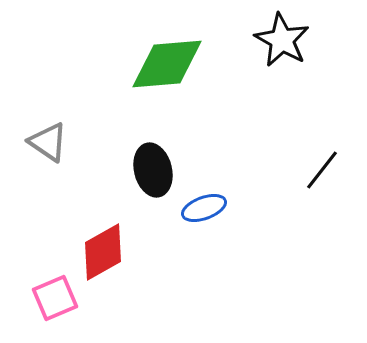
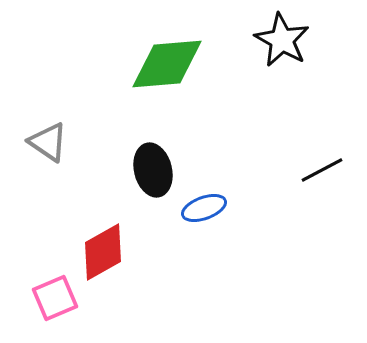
black line: rotated 24 degrees clockwise
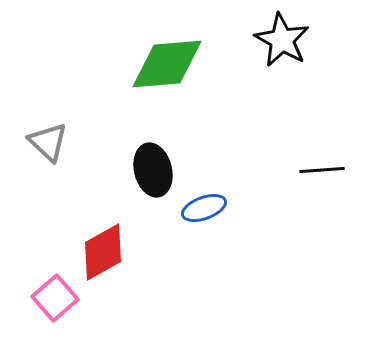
gray triangle: rotated 9 degrees clockwise
black line: rotated 24 degrees clockwise
pink square: rotated 18 degrees counterclockwise
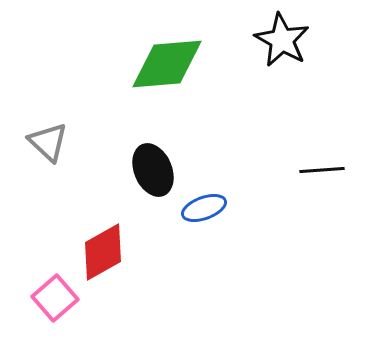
black ellipse: rotated 9 degrees counterclockwise
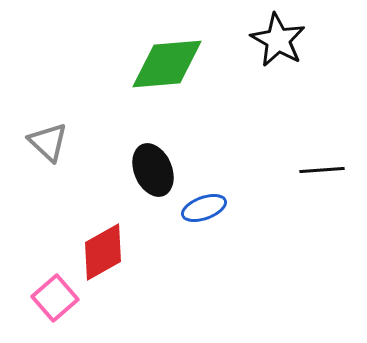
black star: moved 4 px left
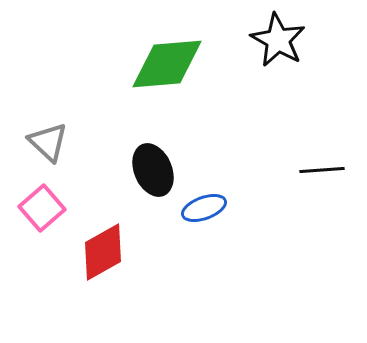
pink square: moved 13 px left, 90 px up
